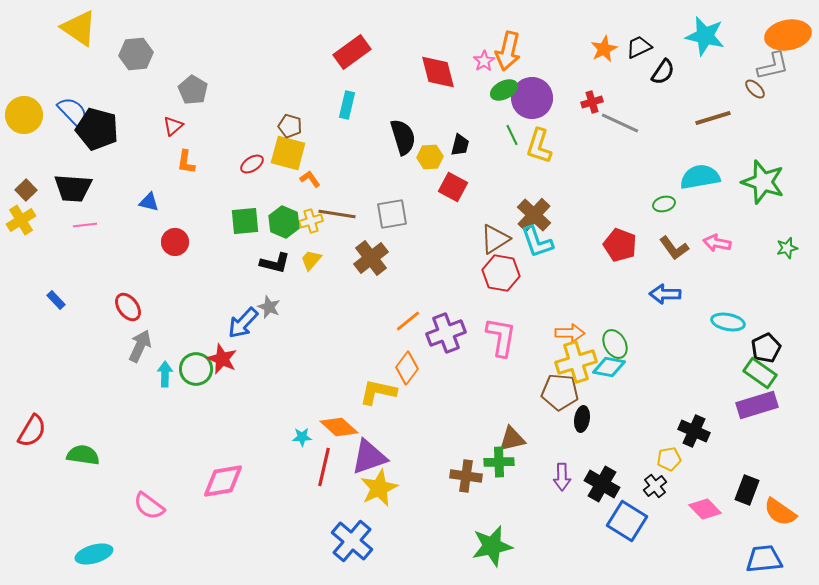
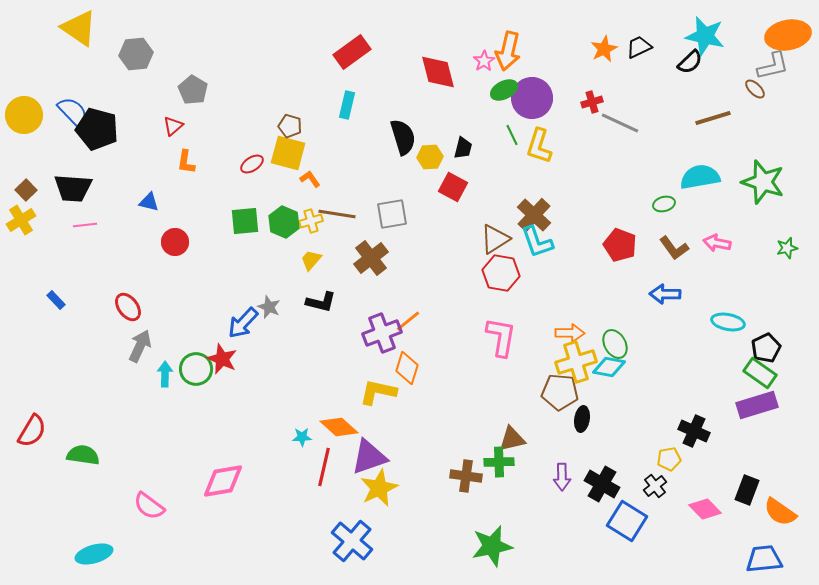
black semicircle at (663, 72): moved 27 px right, 10 px up; rotated 12 degrees clockwise
black trapezoid at (460, 145): moved 3 px right, 3 px down
black L-shape at (275, 263): moved 46 px right, 39 px down
purple cross at (446, 333): moved 64 px left
orange diamond at (407, 368): rotated 20 degrees counterclockwise
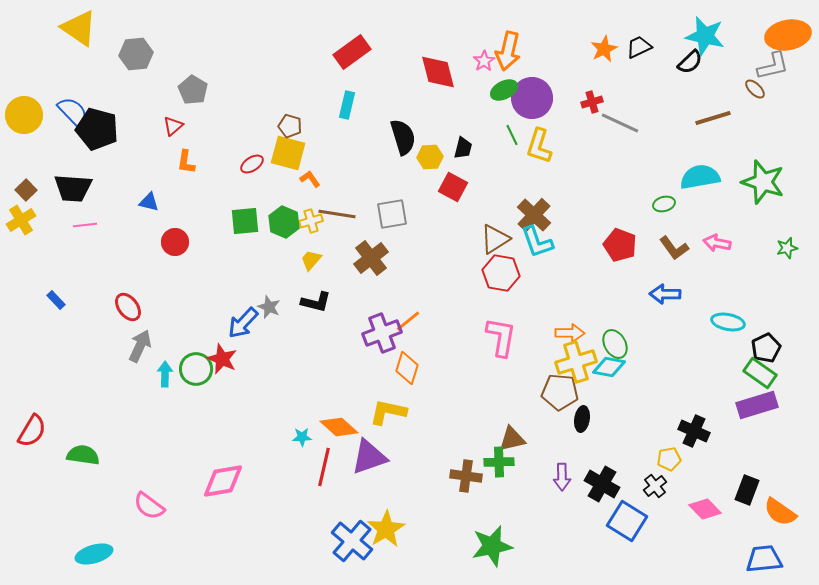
black L-shape at (321, 302): moved 5 px left
yellow L-shape at (378, 392): moved 10 px right, 20 px down
yellow star at (379, 488): moved 7 px right, 41 px down; rotated 6 degrees counterclockwise
